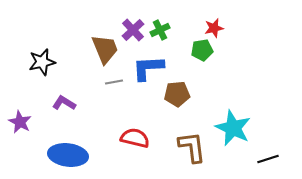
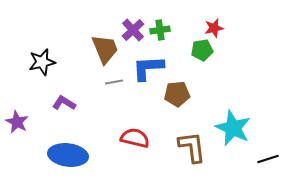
green cross: rotated 18 degrees clockwise
purple star: moved 3 px left
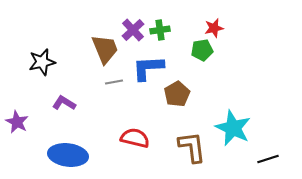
brown pentagon: rotated 25 degrees counterclockwise
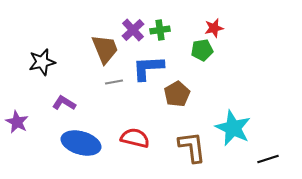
blue ellipse: moved 13 px right, 12 px up; rotated 9 degrees clockwise
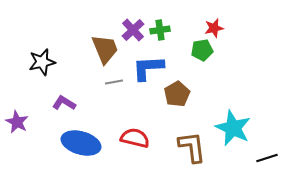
black line: moved 1 px left, 1 px up
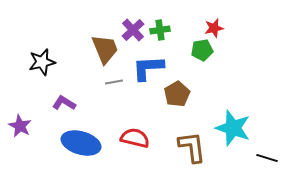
purple star: moved 3 px right, 4 px down
cyan star: rotated 6 degrees counterclockwise
black line: rotated 35 degrees clockwise
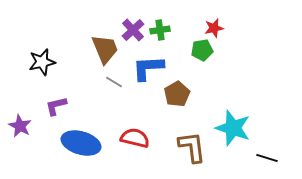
gray line: rotated 42 degrees clockwise
purple L-shape: moved 8 px left, 3 px down; rotated 45 degrees counterclockwise
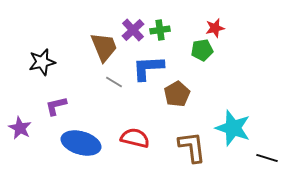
red star: moved 1 px right
brown trapezoid: moved 1 px left, 2 px up
purple star: moved 2 px down
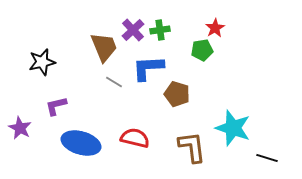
red star: rotated 18 degrees counterclockwise
brown pentagon: rotated 25 degrees counterclockwise
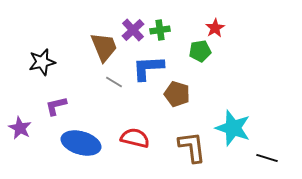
green pentagon: moved 2 px left, 1 px down
